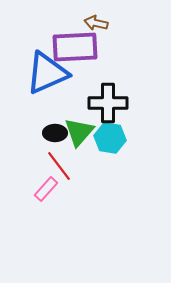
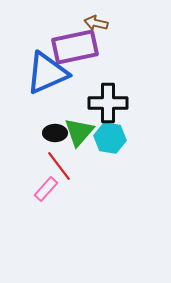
purple rectangle: rotated 9 degrees counterclockwise
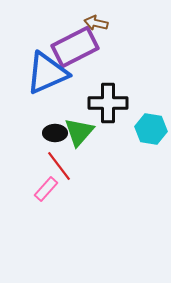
purple rectangle: rotated 15 degrees counterclockwise
cyan hexagon: moved 41 px right, 9 px up
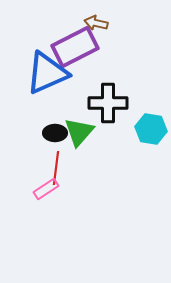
red line: moved 3 px left, 2 px down; rotated 44 degrees clockwise
pink rectangle: rotated 15 degrees clockwise
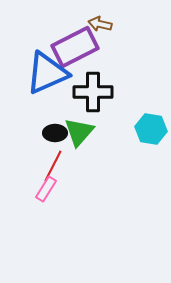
brown arrow: moved 4 px right, 1 px down
black cross: moved 15 px left, 11 px up
red line: moved 3 px left, 2 px up; rotated 20 degrees clockwise
pink rectangle: rotated 25 degrees counterclockwise
